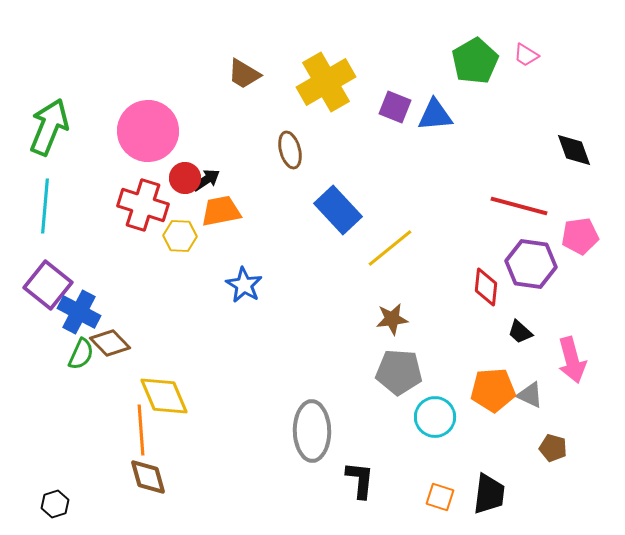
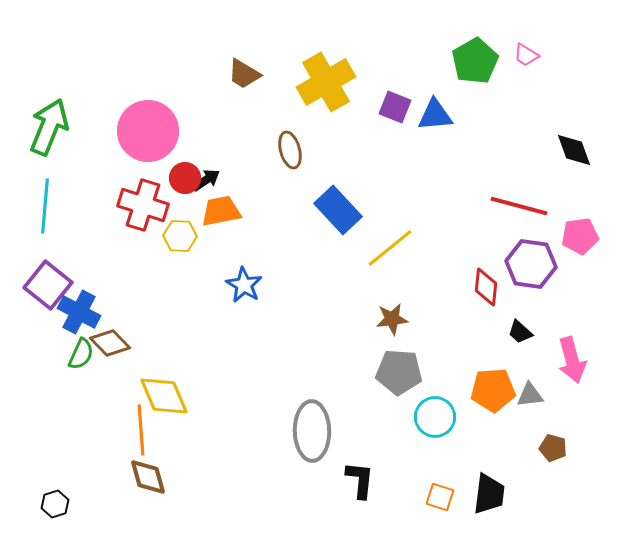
gray triangle at (530, 395): rotated 32 degrees counterclockwise
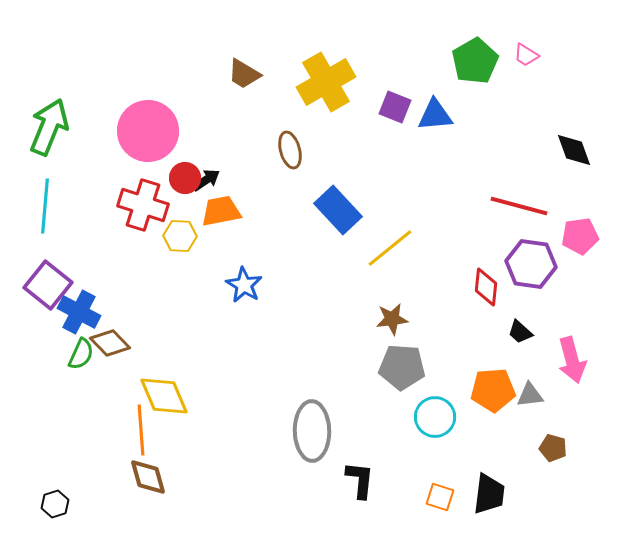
gray pentagon at (399, 372): moved 3 px right, 5 px up
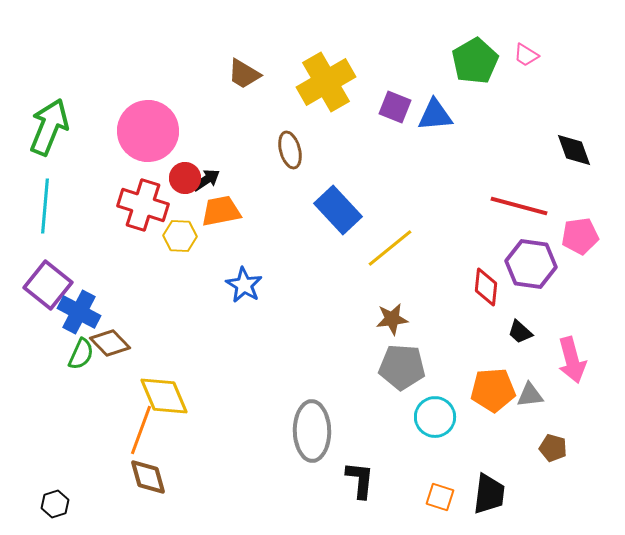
orange line at (141, 430): rotated 24 degrees clockwise
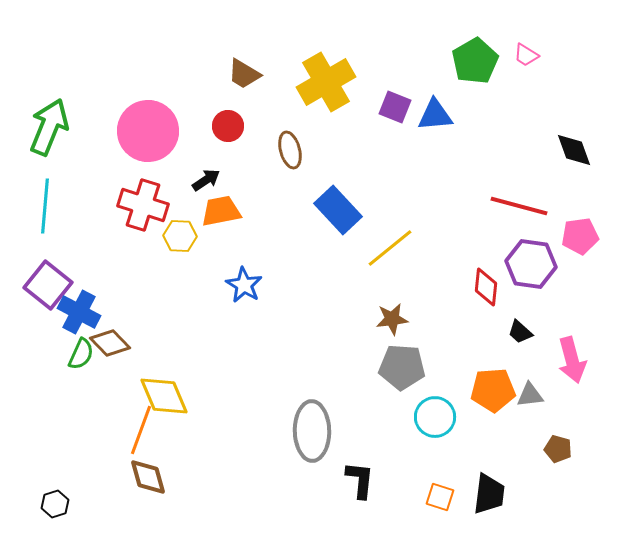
red circle at (185, 178): moved 43 px right, 52 px up
brown pentagon at (553, 448): moved 5 px right, 1 px down
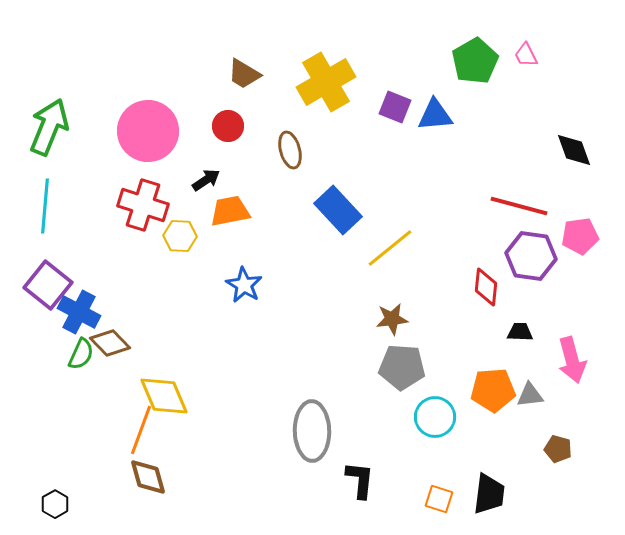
pink trapezoid at (526, 55): rotated 32 degrees clockwise
orange trapezoid at (221, 211): moved 9 px right
purple hexagon at (531, 264): moved 8 px up
black trapezoid at (520, 332): rotated 140 degrees clockwise
orange square at (440, 497): moved 1 px left, 2 px down
black hexagon at (55, 504): rotated 12 degrees counterclockwise
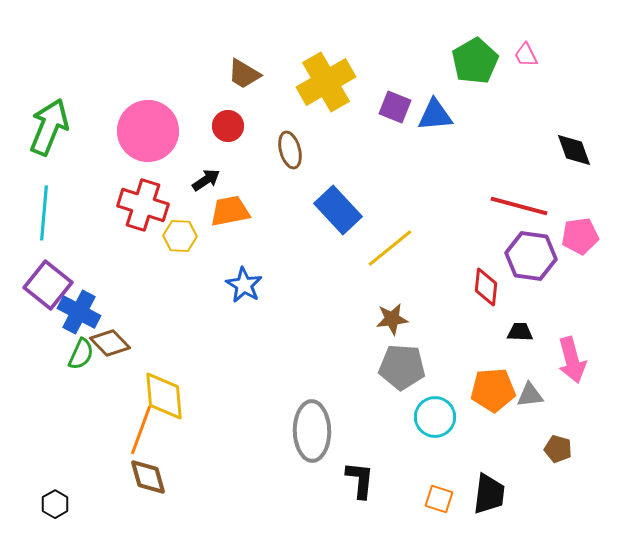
cyan line at (45, 206): moved 1 px left, 7 px down
yellow diamond at (164, 396): rotated 18 degrees clockwise
